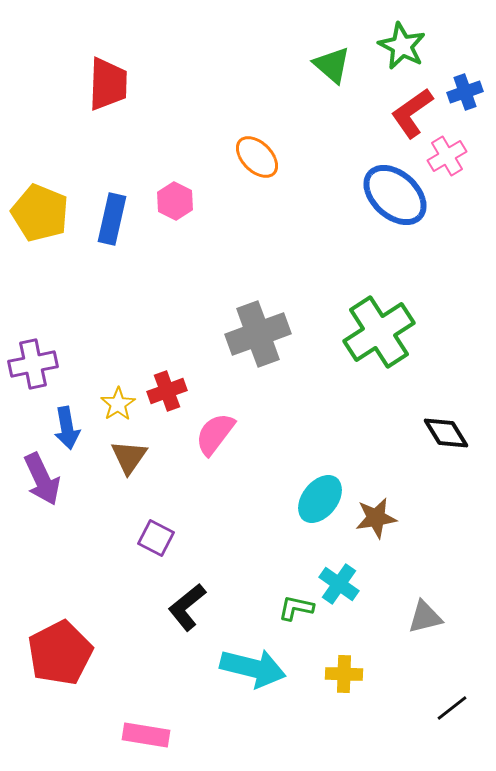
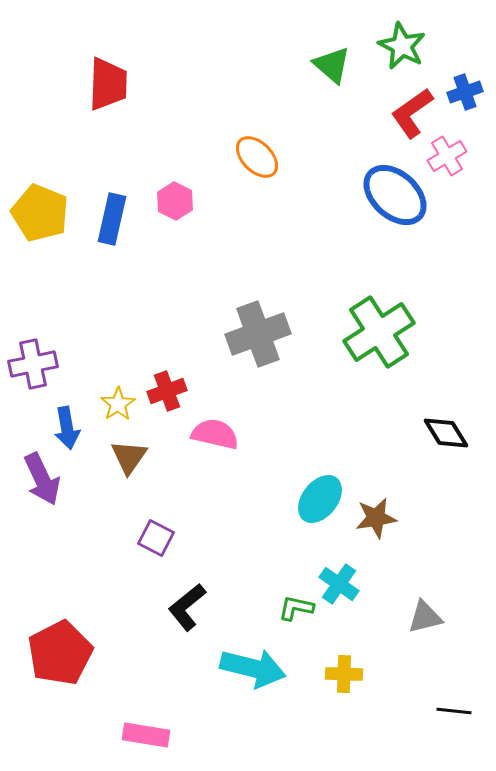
pink semicircle: rotated 66 degrees clockwise
black line: moved 2 px right, 3 px down; rotated 44 degrees clockwise
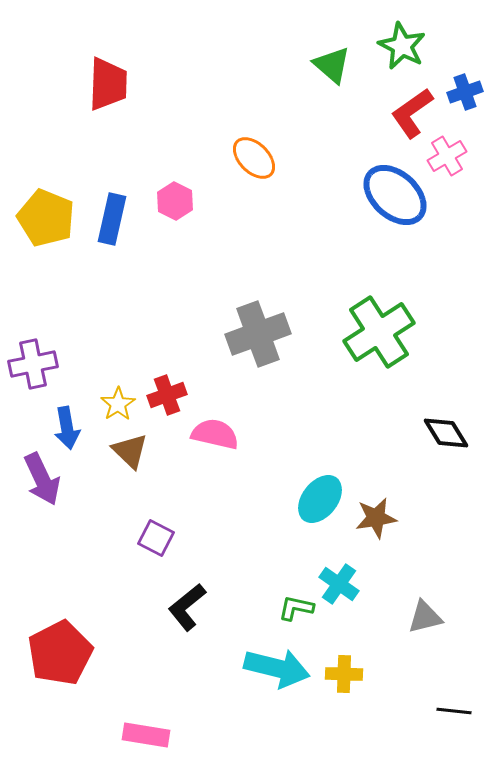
orange ellipse: moved 3 px left, 1 px down
yellow pentagon: moved 6 px right, 5 px down
red cross: moved 4 px down
brown triangle: moved 1 px right, 6 px up; rotated 21 degrees counterclockwise
cyan arrow: moved 24 px right
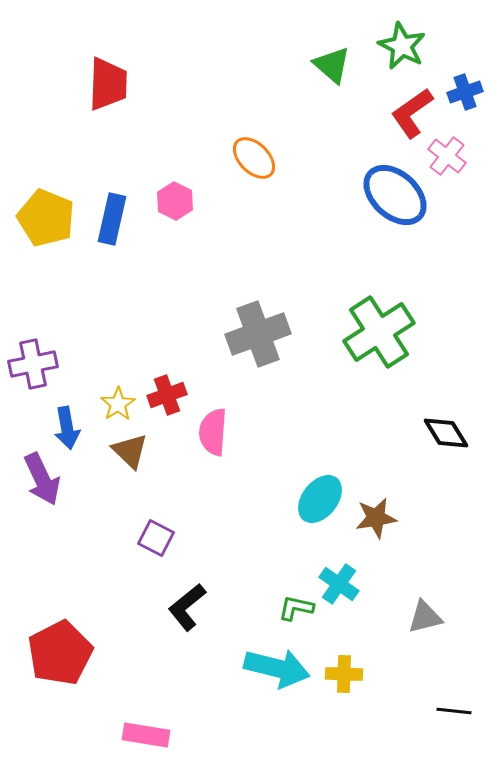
pink cross: rotated 21 degrees counterclockwise
pink semicircle: moved 2 px left, 2 px up; rotated 99 degrees counterclockwise
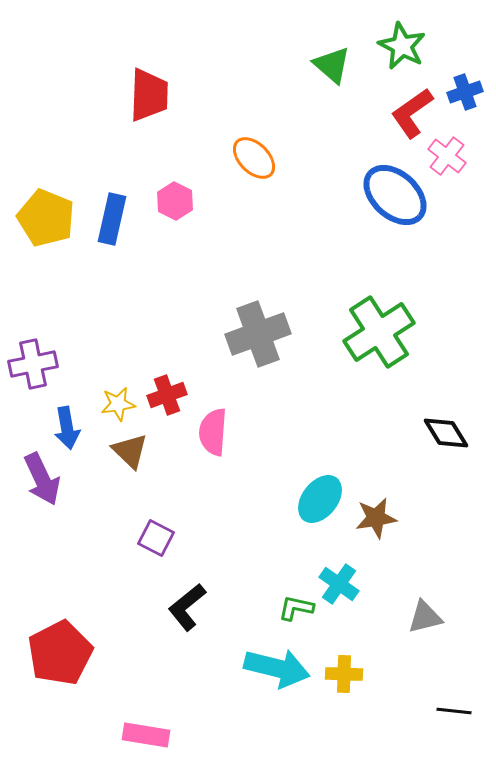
red trapezoid: moved 41 px right, 11 px down
yellow star: rotated 24 degrees clockwise
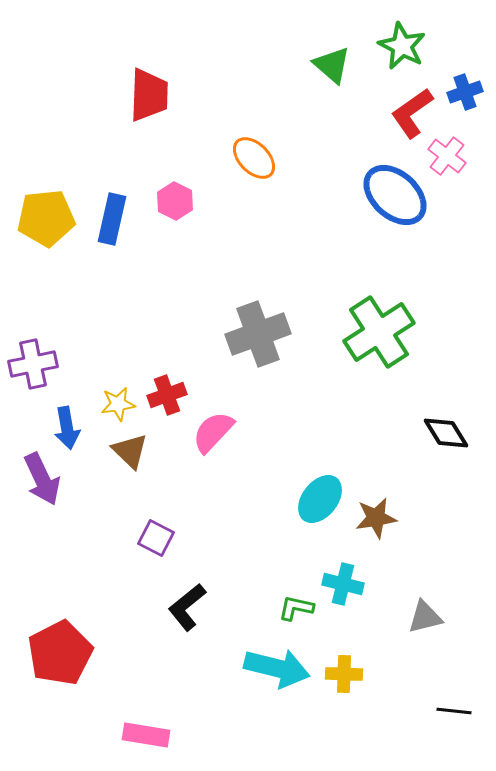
yellow pentagon: rotated 28 degrees counterclockwise
pink semicircle: rotated 39 degrees clockwise
cyan cross: moved 4 px right; rotated 21 degrees counterclockwise
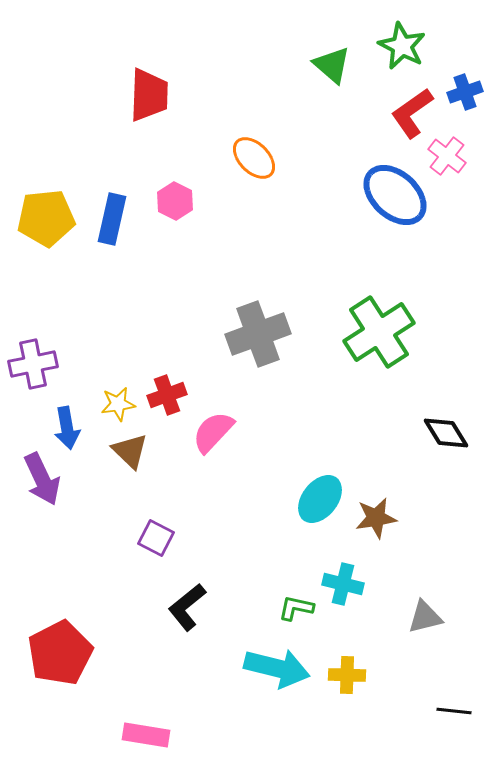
yellow cross: moved 3 px right, 1 px down
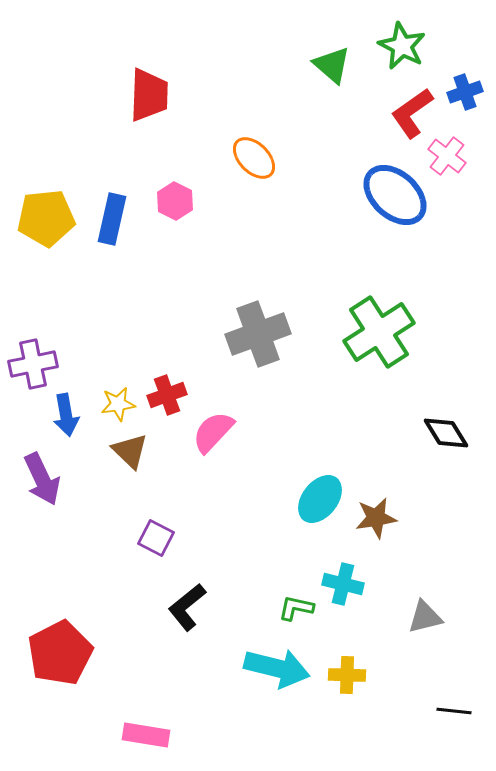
blue arrow: moved 1 px left, 13 px up
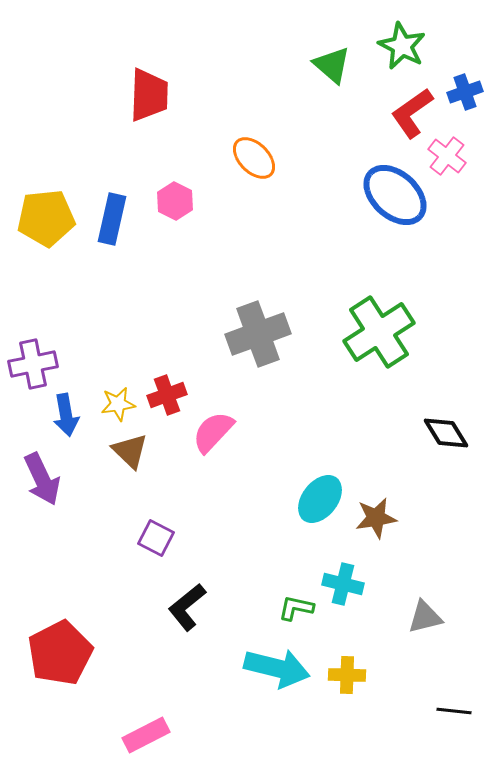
pink rectangle: rotated 36 degrees counterclockwise
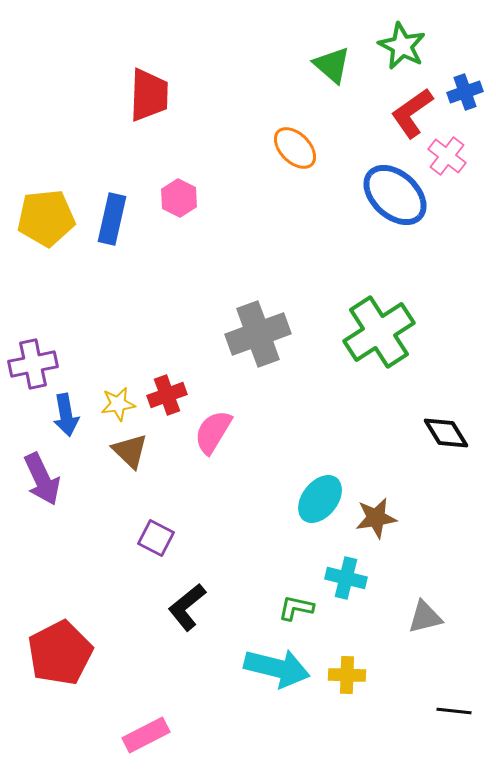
orange ellipse: moved 41 px right, 10 px up
pink hexagon: moved 4 px right, 3 px up
pink semicircle: rotated 12 degrees counterclockwise
cyan cross: moved 3 px right, 6 px up
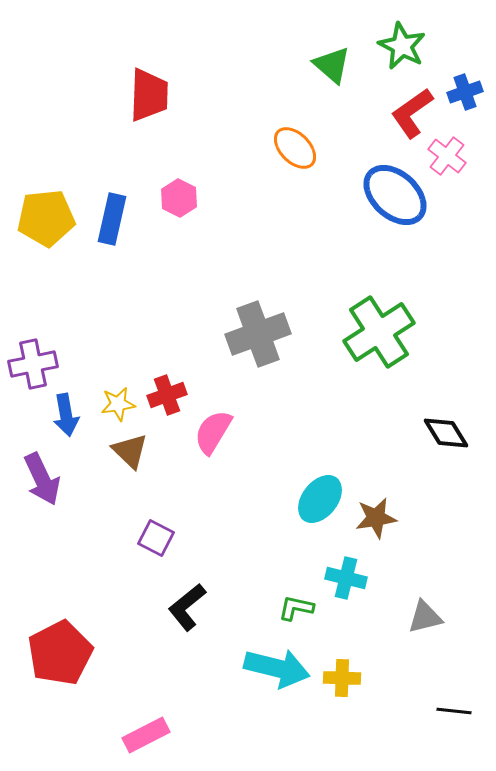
yellow cross: moved 5 px left, 3 px down
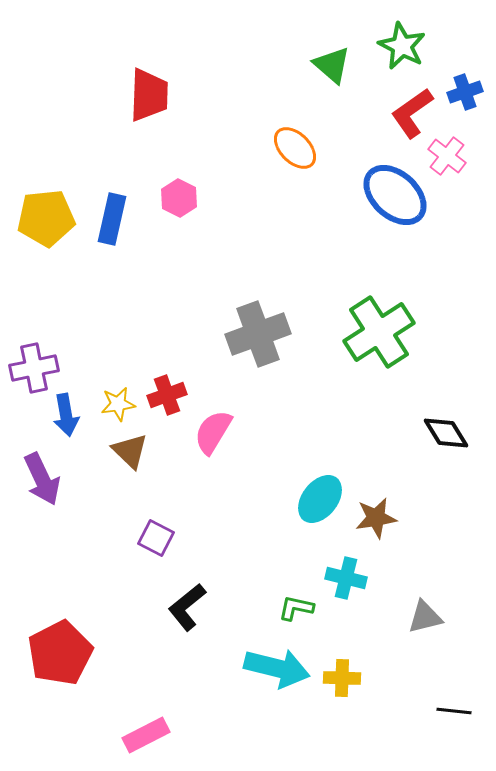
purple cross: moved 1 px right, 4 px down
